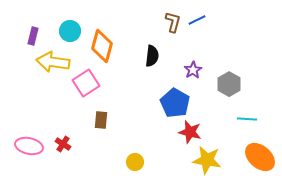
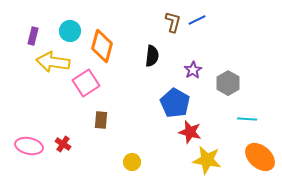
gray hexagon: moved 1 px left, 1 px up
yellow circle: moved 3 px left
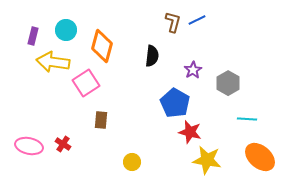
cyan circle: moved 4 px left, 1 px up
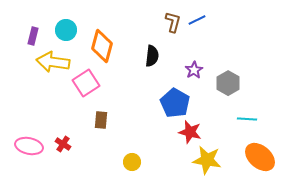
purple star: moved 1 px right
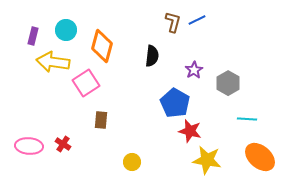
red star: moved 1 px up
pink ellipse: rotated 8 degrees counterclockwise
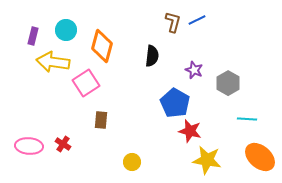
purple star: rotated 18 degrees counterclockwise
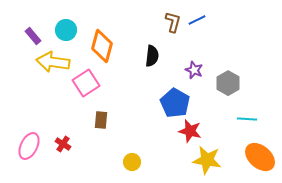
purple rectangle: rotated 54 degrees counterclockwise
pink ellipse: rotated 68 degrees counterclockwise
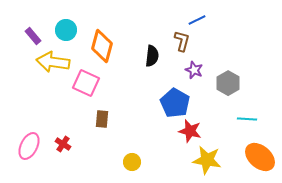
brown L-shape: moved 9 px right, 19 px down
pink square: rotated 32 degrees counterclockwise
brown rectangle: moved 1 px right, 1 px up
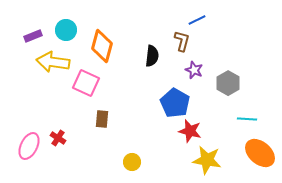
purple rectangle: rotated 72 degrees counterclockwise
red cross: moved 5 px left, 6 px up
orange ellipse: moved 4 px up
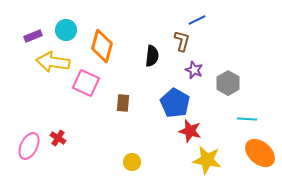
brown rectangle: moved 21 px right, 16 px up
